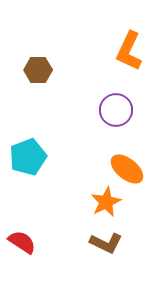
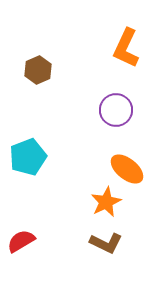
orange L-shape: moved 3 px left, 3 px up
brown hexagon: rotated 24 degrees counterclockwise
red semicircle: moved 1 px left, 1 px up; rotated 64 degrees counterclockwise
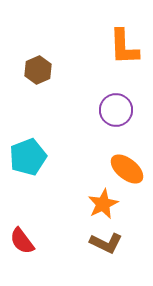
orange L-shape: moved 2 px left, 1 px up; rotated 27 degrees counterclockwise
orange star: moved 3 px left, 2 px down
red semicircle: moved 1 px right; rotated 96 degrees counterclockwise
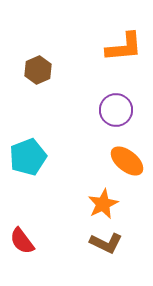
orange L-shape: rotated 93 degrees counterclockwise
orange ellipse: moved 8 px up
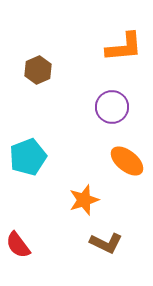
purple circle: moved 4 px left, 3 px up
orange star: moved 19 px left, 4 px up; rotated 8 degrees clockwise
red semicircle: moved 4 px left, 4 px down
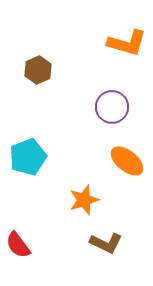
orange L-shape: moved 3 px right, 4 px up; rotated 21 degrees clockwise
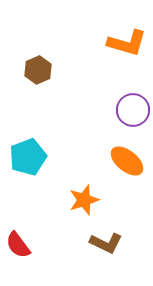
purple circle: moved 21 px right, 3 px down
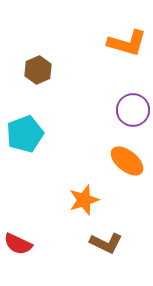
cyan pentagon: moved 3 px left, 23 px up
red semicircle: moved 1 px up; rotated 28 degrees counterclockwise
